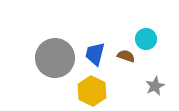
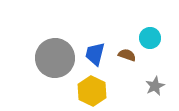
cyan circle: moved 4 px right, 1 px up
brown semicircle: moved 1 px right, 1 px up
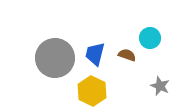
gray star: moved 5 px right; rotated 24 degrees counterclockwise
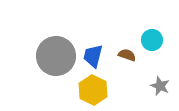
cyan circle: moved 2 px right, 2 px down
blue trapezoid: moved 2 px left, 2 px down
gray circle: moved 1 px right, 2 px up
yellow hexagon: moved 1 px right, 1 px up
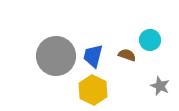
cyan circle: moved 2 px left
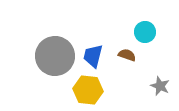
cyan circle: moved 5 px left, 8 px up
gray circle: moved 1 px left
yellow hexagon: moved 5 px left; rotated 20 degrees counterclockwise
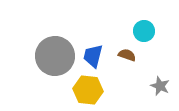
cyan circle: moved 1 px left, 1 px up
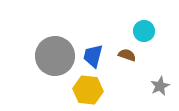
gray star: rotated 24 degrees clockwise
